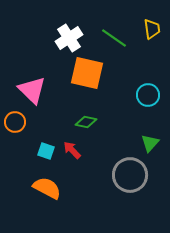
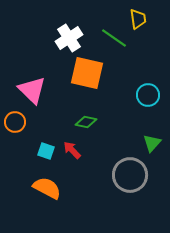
yellow trapezoid: moved 14 px left, 10 px up
green triangle: moved 2 px right
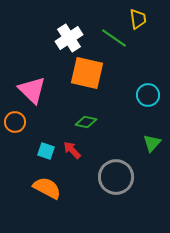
gray circle: moved 14 px left, 2 px down
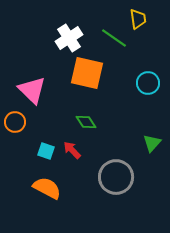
cyan circle: moved 12 px up
green diamond: rotated 45 degrees clockwise
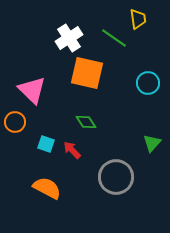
cyan square: moved 7 px up
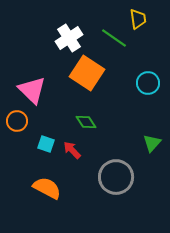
orange square: rotated 20 degrees clockwise
orange circle: moved 2 px right, 1 px up
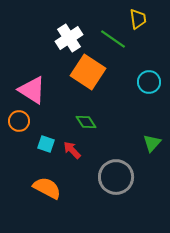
green line: moved 1 px left, 1 px down
orange square: moved 1 px right, 1 px up
cyan circle: moved 1 px right, 1 px up
pink triangle: rotated 12 degrees counterclockwise
orange circle: moved 2 px right
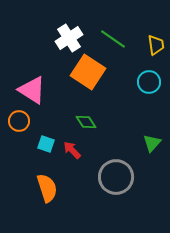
yellow trapezoid: moved 18 px right, 26 px down
orange semicircle: rotated 44 degrees clockwise
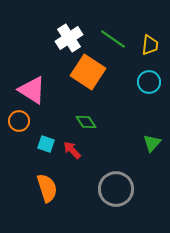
yellow trapezoid: moved 6 px left; rotated 15 degrees clockwise
gray circle: moved 12 px down
